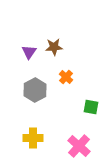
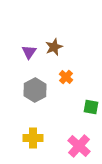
brown star: rotated 18 degrees counterclockwise
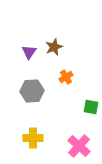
orange cross: rotated 16 degrees clockwise
gray hexagon: moved 3 px left, 1 px down; rotated 25 degrees clockwise
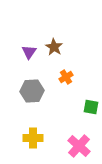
brown star: rotated 18 degrees counterclockwise
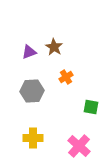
purple triangle: rotated 35 degrees clockwise
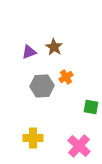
gray hexagon: moved 10 px right, 5 px up
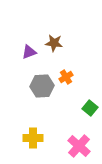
brown star: moved 4 px up; rotated 24 degrees counterclockwise
green square: moved 1 px left, 1 px down; rotated 28 degrees clockwise
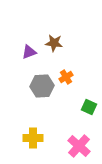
green square: moved 1 px left, 1 px up; rotated 14 degrees counterclockwise
